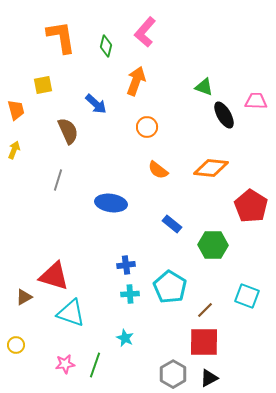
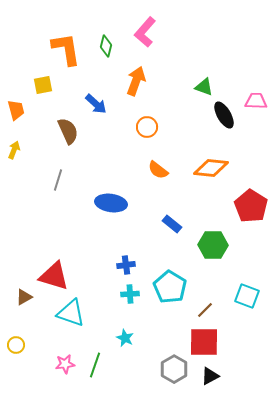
orange L-shape: moved 5 px right, 12 px down
gray hexagon: moved 1 px right, 5 px up
black triangle: moved 1 px right, 2 px up
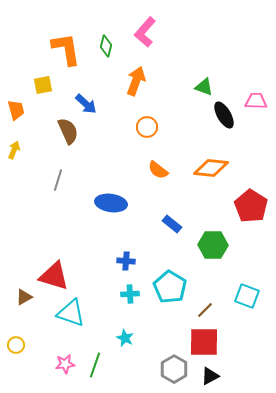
blue arrow: moved 10 px left
blue cross: moved 4 px up; rotated 12 degrees clockwise
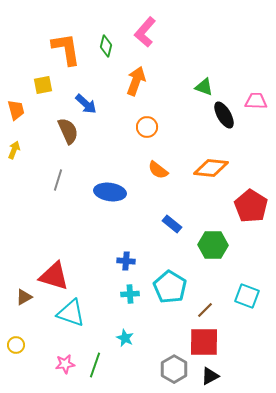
blue ellipse: moved 1 px left, 11 px up
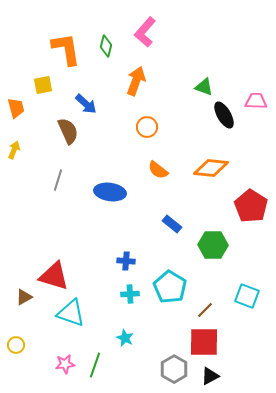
orange trapezoid: moved 2 px up
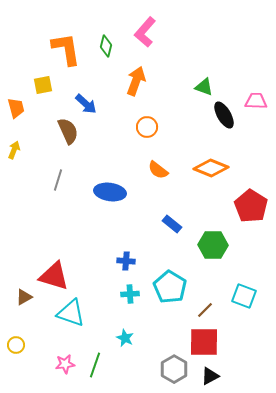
orange diamond: rotated 16 degrees clockwise
cyan square: moved 3 px left
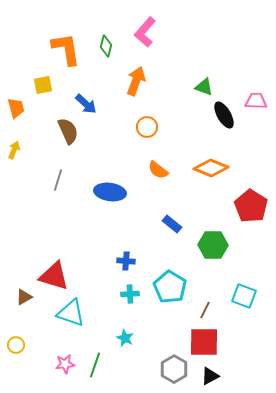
brown line: rotated 18 degrees counterclockwise
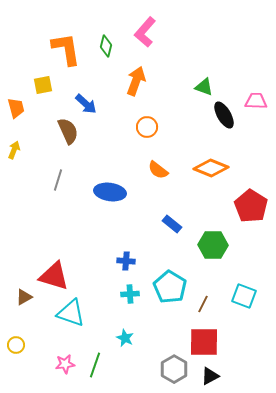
brown line: moved 2 px left, 6 px up
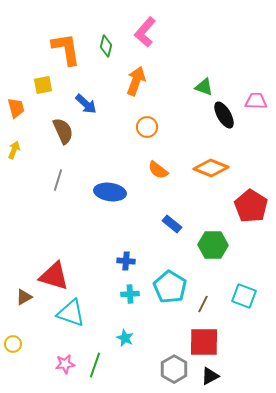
brown semicircle: moved 5 px left
yellow circle: moved 3 px left, 1 px up
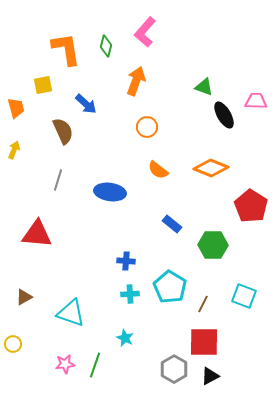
red triangle: moved 17 px left, 42 px up; rotated 12 degrees counterclockwise
